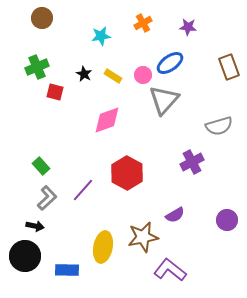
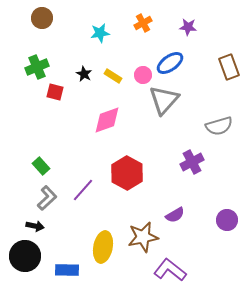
cyan star: moved 1 px left, 3 px up
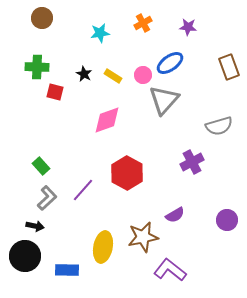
green cross: rotated 25 degrees clockwise
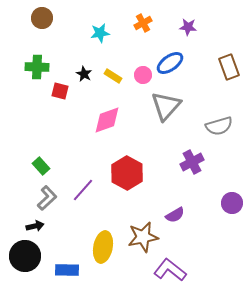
red square: moved 5 px right, 1 px up
gray triangle: moved 2 px right, 6 px down
purple circle: moved 5 px right, 17 px up
black arrow: rotated 24 degrees counterclockwise
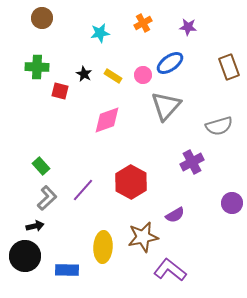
red hexagon: moved 4 px right, 9 px down
yellow ellipse: rotated 8 degrees counterclockwise
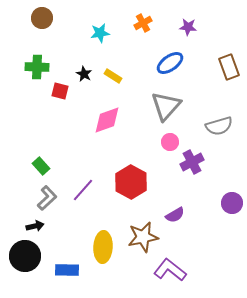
pink circle: moved 27 px right, 67 px down
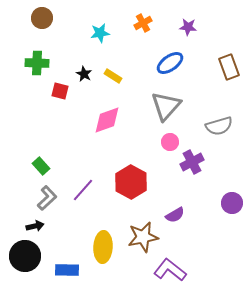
green cross: moved 4 px up
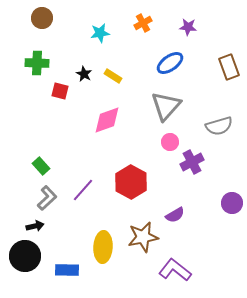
purple L-shape: moved 5 px right
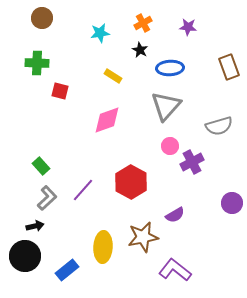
blue ellipse: moved 5 px down; rotated 32 degrees clockwise
black star: moved 56 px right, 24 px up
pink circle: moved 4 px down
blue rectangle: rotated 40 degrees counterclockwise
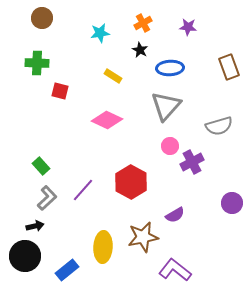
pink diamond: rotated 44 degrees clockwise
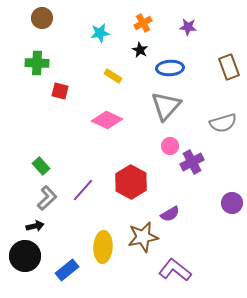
gray semicircle: moved 4 px right, 3 px up
purple semicircle: moved 5 px left, 1 px up
